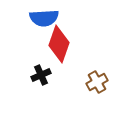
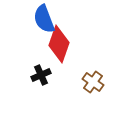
blue semicircle: moved 1 px down; rotated 72 degrees clockwise
brown cross: moved 4 px left; rotated 25 degrees counterclockwise
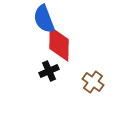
red diamond: rotated 18 degrees counterclockwise
black cross: moved 8 px right, 4 px up
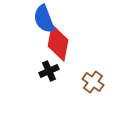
red diamond: moved 1 px left, 1 px up; rotated 9 degrees clockwise
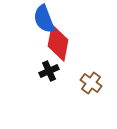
brown cross: moved 2 px left, 1 px down
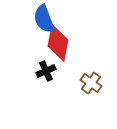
black cross: moved 3 px left
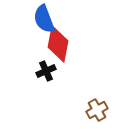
red diamond: moved 1 px down
brown cross: moved 6 px right, 27 px down; rotated 25 degrees clockwise
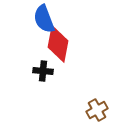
black cross: moved 3 px left; rotated 30 degrees clockwise
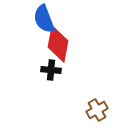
black cross: moved 8 px right, 1 px up
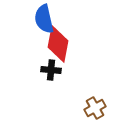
blue semicircle: rotated 8 degrees clockwise
brown cross: moved 2 px left, 2 px up
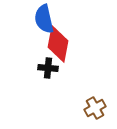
black cross: moved 3 px left, 2 px up
